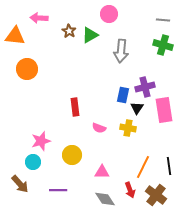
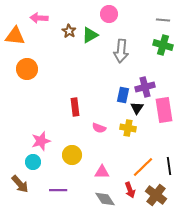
orange line: rotated 20 degrees clockwise
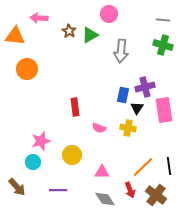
brown arrow: moved 3 px left, 3 px down
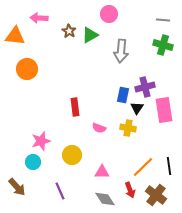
purple line: moved 2 px right, 1 px down; rotated 66 degrees clockwise
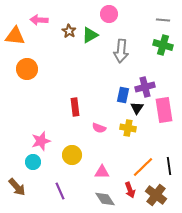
pink arrow: moved 2 px down
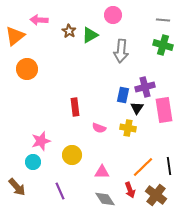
pink circle: moved 4 px right, 1 px down
orange triangle: rotated 45 degrees counterclockwise
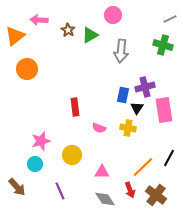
gray line: moved 7 px right, 1 px up; rotated 32 degrees counterclockwise
brown star: moved 1 px left, 1 px up
cyan circle: moved 2 px right, 2 px down
black line: moved 8 px up; rotated 36 degrees clockwise
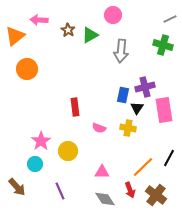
pink star: rotated 18 degrees counterclockwise
yellow circle: moved 4 px left, 4 px up
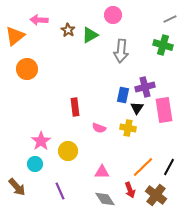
black line: moved 9 px down
